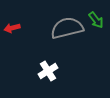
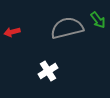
green arrow: moved 2 px right
red arrow: moved 4 px down
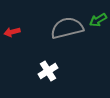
green arrow: rotated 96 degrees clockwise
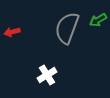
gray semicircle: rotated 56 degrees counterclockwise
white cross: moved 1 px left, 4 px down
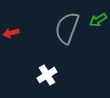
red arrow: moved 1 px left, 1 px down
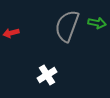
green arrow: moved 1 px left, 3 px down; rotated 138 degrees counterclockwise
gray semicircle: moved 2 px up
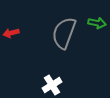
gray semicircle: moved 3 px left, 7 px down
white cross: moved 5 px right, 10 px down
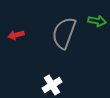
green arrow: moved 2 px up
red arrow: moved 5 px right, 2 px down
